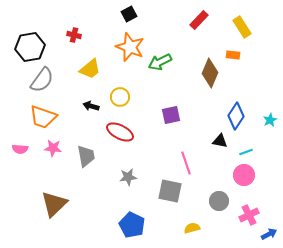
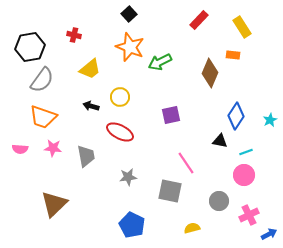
black square: rotated 14 degrees counterclockwise
pink line: rotated 15 degrees counterclockwise
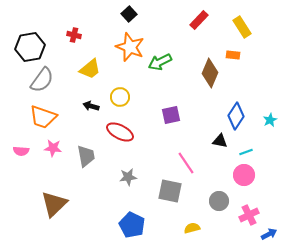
pink semicircle: moved 1 px right, 2 px down
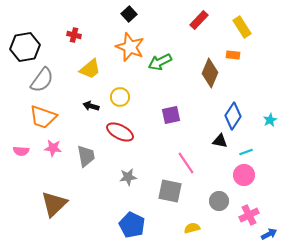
black hexagon: moved 5 px left
blue diamond: moved 3 px left
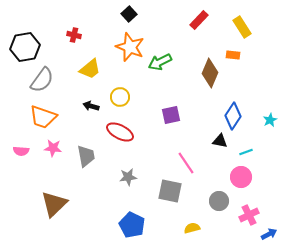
pink circle: moved 3 px left, 2 px down
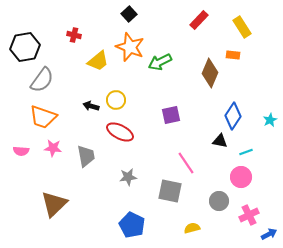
yellow trapezoid: moved 8 px right, 8 px up
yellow circle: moved 4 px left, 3 px down
